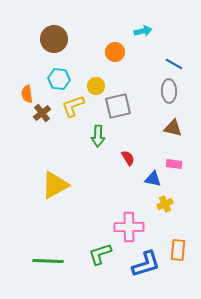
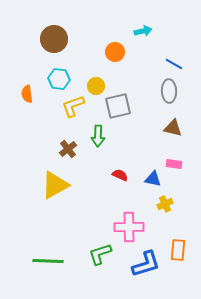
brown cross: moved 26 px right, 36 px down
red semicircle: moved 8 px left, 17 px down; rotated 35 degrees counterclockwise
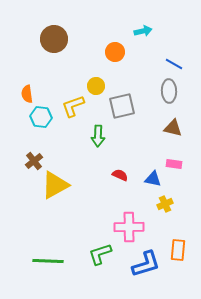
cyan hexagon: moved 18 px left, 38 px down
gray square: moved 4 px right
brown cross: moved 34 px left, 12 px down
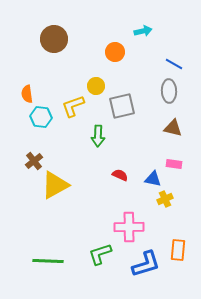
yellow cross: moved 5 px up
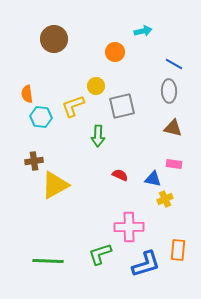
brown cross: rotated 30 degrees clockwise
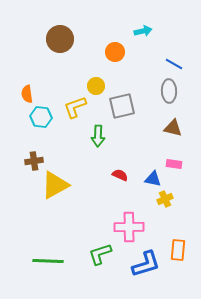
brown circle: moved 6 px right
yellow L-shape: moved 2 px right, 1 px down
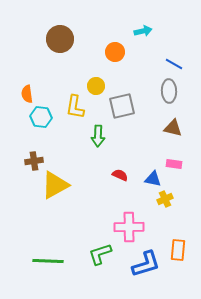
yellow L-shape: rotated 60 degrees counterclockwise
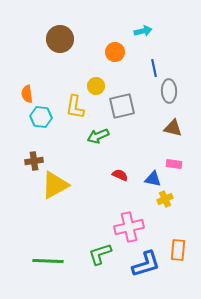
blue line: moved 20 px left, 4 px down; rotated 48 degrees clockwise
green arrow: rotated 65 degrees clockwise
pink cross: rotated 12 degrees counterclockwise
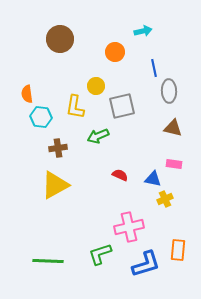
brown cross: moved 24 px right, 13 px up
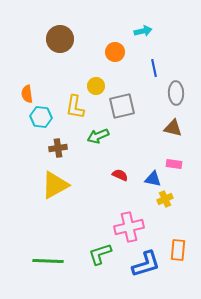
gray ellipse: moved 7 px right, 2 px down
